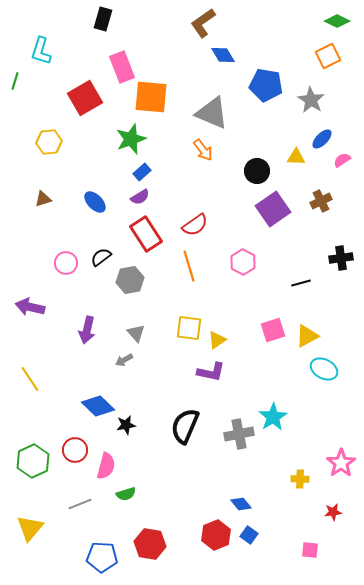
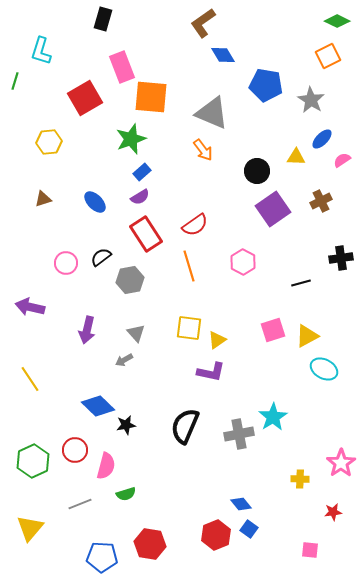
blue square at (249, 535): moved 6 px up
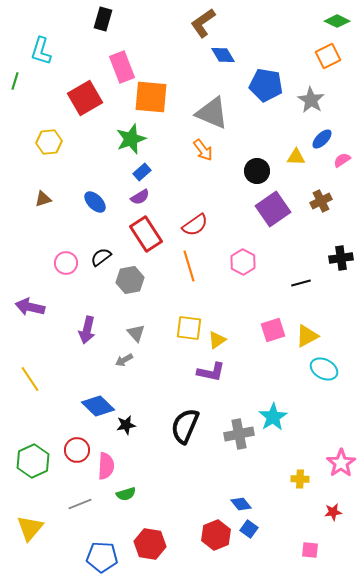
red circle at (75, 450): moved 2 px right
pink semicircle at (106, 466): rotated 12 degrees counterclockwise
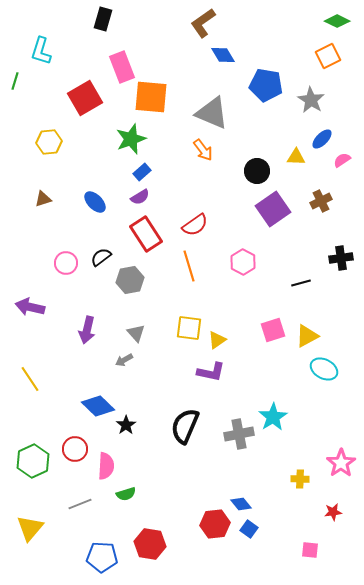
black star at (126, 425): rotated 24 degrees counterclockwise
red circle at (77, 450): moved 2 px left, 1 px up
red hexagon at (216, 535): moved 1 px left, 11 px up; rotated 16 degrees clockwise
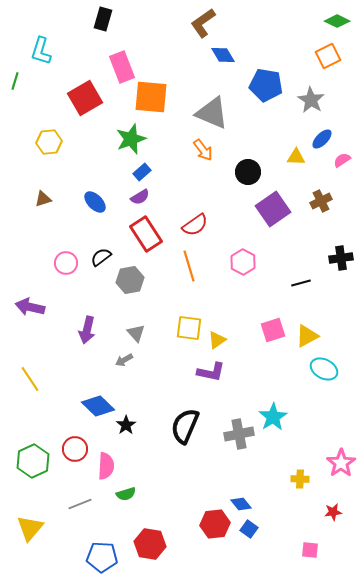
black circle at (257, 171): moved 9 px left, 1 px down
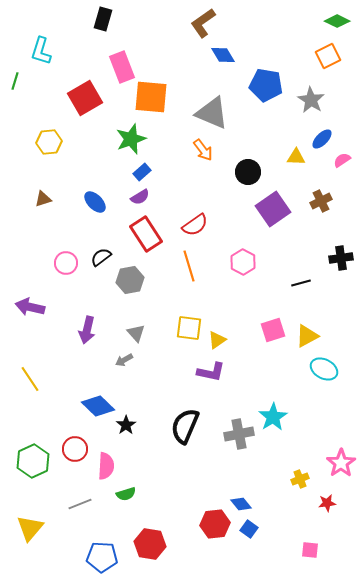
yellow cross at (300, 479): rotated 24 degrees counterclockwise
red star at (333, 512): moved 6 px left, 9 px up
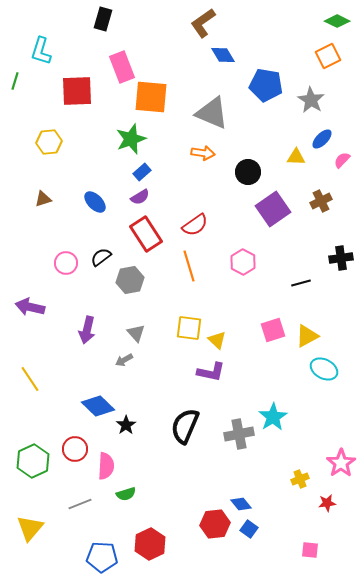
red square at (85, 98): moved 8 px left, 7 px up; rotated 28 degrees clockwise
orange arrow at (203, 150): moved 3 px down; rotated 45 degrees counterclockwise
pink semicircle at (342, 160): rotated 12 degrees counterclockwise
yellow triangle at (217, 340): rotated 42 degrees counterclockwise
red hexagon at (150, 544): rotated 24 degrees clockwise
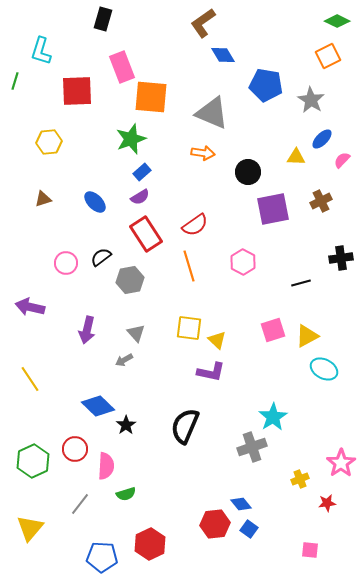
purple square at (273, 209): rotated 24 degrees clockwise
gray cross at (239, 434): moved 13 px right, 13 px down; rotated 8 degrees counterclockwise
gray line at (80, 504): rotated 30 degrees counterclockwise
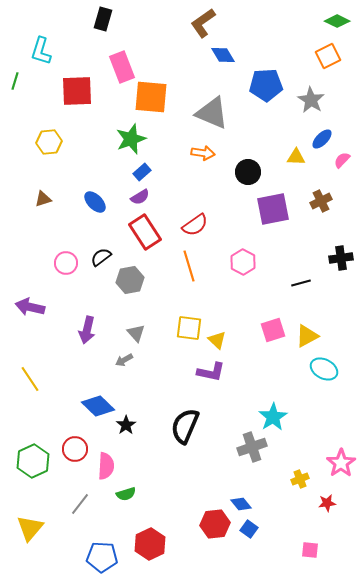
blue pentagon at (266, 85): rotated 12 degrees counterclockwise
red rectangle at (146, 234): moved 1 px left, 2 px up
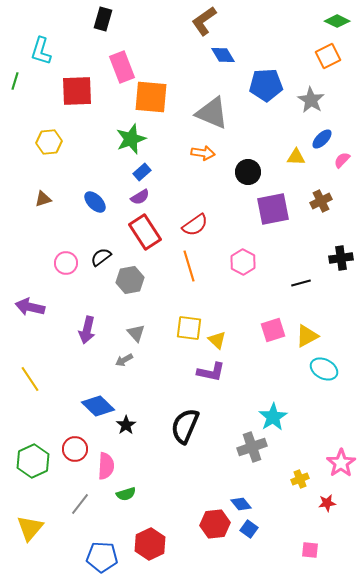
brown L-shape at (203, 23): moved 1 px right, 2 px up
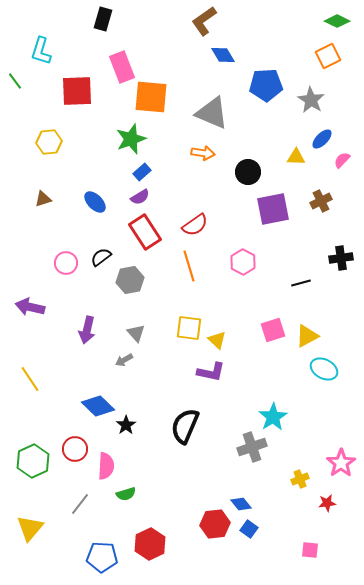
green line at (15, 81): rotated 54 degrees counterclockwise
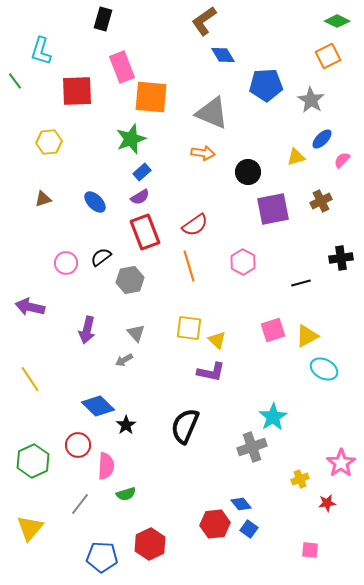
yellow triangle at (296, 157): rotated 18 degrees counterclockwise
red rectangle at (145, 232): rotated 12 degrees clockwise
red circle at (75, 449): moved 3 px right, 4 px up
